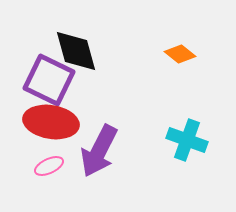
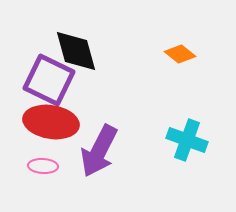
pink ellipse: moved 6 px left; rotated 28 degrees clockwise
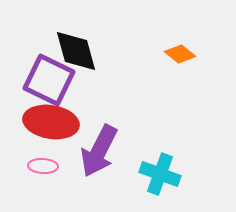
cyan cross: moved 27 px left, 34 px down
